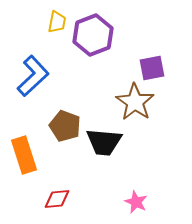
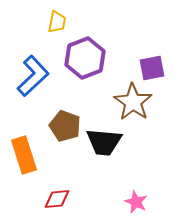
purple hexagon: moved 8 px left, 23 px down
brown star: moved 2 px left
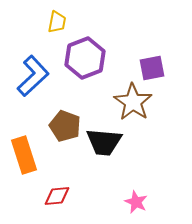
red diamond: moved 3 px up
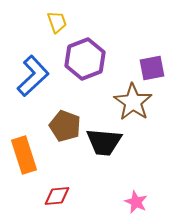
yellow trapezoid: rotated 30 degrees counterclockwise
purple hexagon: moved 1 px down
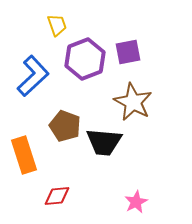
yellow trapezoid: moved 3 px down
purple square: moved 24 px left, 16 px up
brown star: rotated 6 degrees counterclockwise
pink star: rotated 20 degrees clockwise
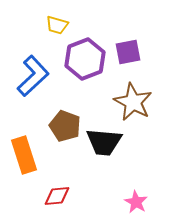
yellow trapezoid: rotated 125 degrees clockwise
pink star: rotated 15 degrees counterclockwise
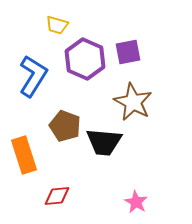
purple hexagon: rotated 15 degrees counterclockwise
blue L-shape: rotated 15 degrees counterclockwise
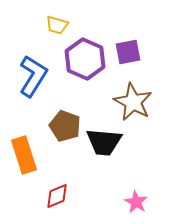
red diamond: rotated 16 degrees counterclockwise
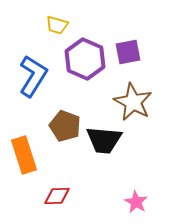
black trapezoid: moved 2 px up
red diamond: rotated 20 degrees clockwise
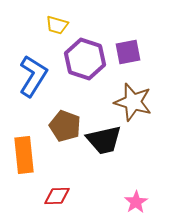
purple hexagon: rotated 6 degrees counterclockwise
brown star: rotated 12 degrees counterclockwise
black trapezoid: rotated 18 degrees counterclockwise
orange rectangle: rotated 12 degrees clockwise
pink star: rotated 10 degrees clockwise
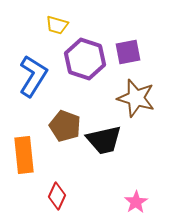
brown star: moved 3 px right, 4 px up
red diamond: rotated 64 degrees counterclockwise
